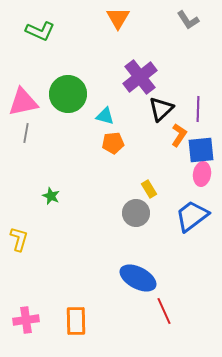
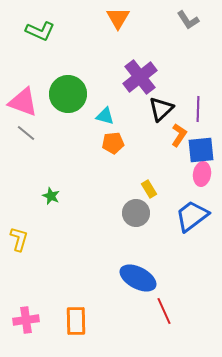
pink triangle: rotated 32 degrees clockwise
gray line: rotated 60 degrees counterclockwise
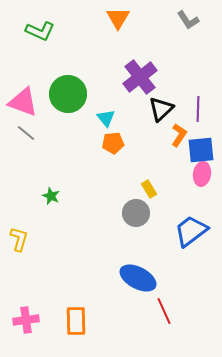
cyan triangle: moved 1 px right, 2 px down; rotated 36 degrees clockwise
blue trapezoid: moved 1 px left, 15 px down
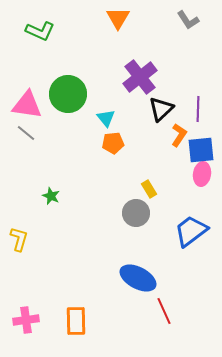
pink triangle: moved 4 px right, 3 px down; rotated 12 degrees counterclockwise
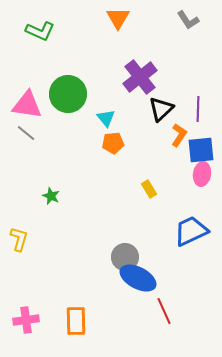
gray circle: moved 11 px left, 44 px down
blue trapezoid: rotated 12 degrees clockwise
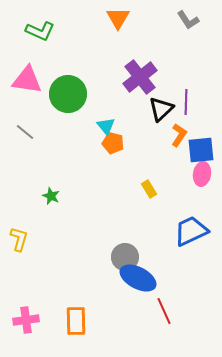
pink triangle: moved 25 px up
purple line: moved 12 px left, 7 px up
cyan triangle: moved 8 px down
gray line: moved 1 px left, 1 px up
orange pentagon: rotated 20 degrees clockwise
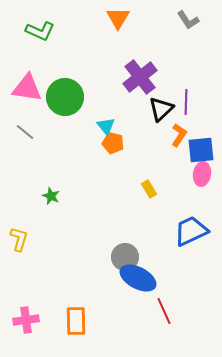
pink triangle: moved 8 px down
green circle: moved 3 px left, 3 px down
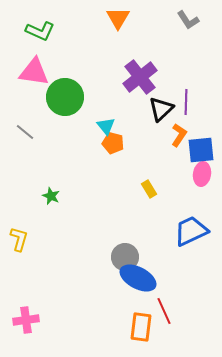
pink triangle: moved 7 px right, 16 px up
orange rectangle: moved 65 px right, 6 px down; rotated 8 degrees clockwise
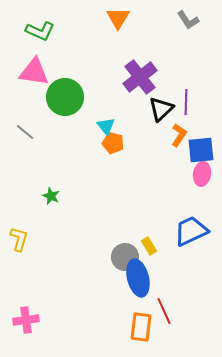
yellow rectangle: moved 57 px down
blue ellipse: rotated 48 degrees clockwise
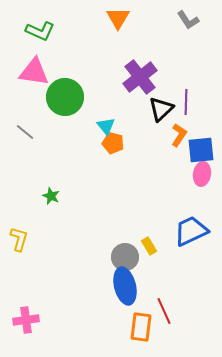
blue ellipse: moved 13 px left, 8 px down
